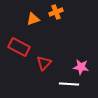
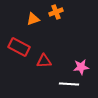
red triangle: moved 2 px up; rotated 42 degrees clockwise
pink star: rotated 14 degrees counterclockwise
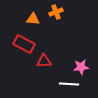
orange triangle: rotated 24 degrees clockwise
red rectangle: moved 5 px right, 3 px up
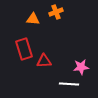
red rectangle: moved 5 px down; rotated 45 degrees clockwise
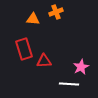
pink star: rotated 21 degrees counterclockwise
